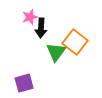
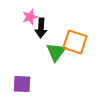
orange square: rotated 20 degrees counterclockwise
purple square: moved 2 px left, 1 px down; rotated 18 degrees clockwise
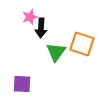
orange square: moved 7 px right, 2 px down
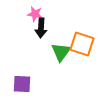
pink star: moved 5 px right, 3 px up; rotated 28 degrees clockwise
green triangle: moved 5 px right
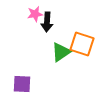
pink star: rotated 21 degrees counterclockwise
black arrow: moved 6 px right, 6 px up
green triangle: rotated 20 degrees clockwise
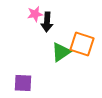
purple square: moved 1 px right, 1 px up
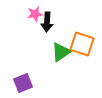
purple square: rotated 24 degrees counterclockwise
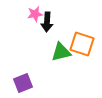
green triangle: rotated 20 degrees clockwise
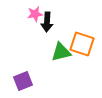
purple square: moved 2 px up
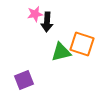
purple square: moved 1 px right, 1 px up
